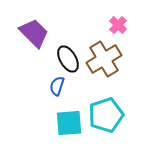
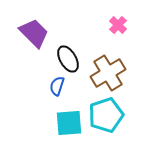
brown cross: moved 4 px right, 14 px down
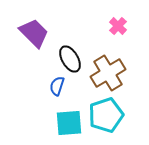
pink cross: moved 1 px down
black ellipse: moved 2 px right
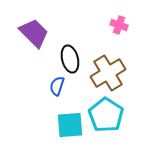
pink cross: moved 1 px right, 1 px up; rotated 24 degrees counterclockwise
black ellipse: rotated 16 degrees clockwise
cyan pentagon: rotated 20 degrees counterclockwise
cyan square: moved 1 px right, 2 px down
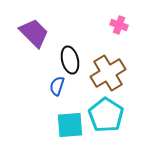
black ellipse: moved 1 px down
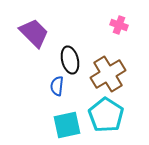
brown cross: moved 1 px down
blue semicircle: rotated 12 degrees counterclockwise
cyan square: moved 3 px left; rotated 8 degrees counterclockwise
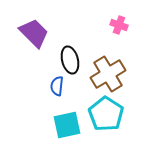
cyan pentagon: moved 1 px up
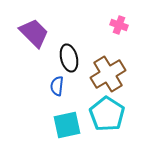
black ellipse: moved 1 px left, 2 px up
cyan pentagon: moved 1 px right
